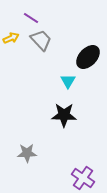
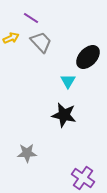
gray trapezoid: moved 2 px down
black star: rotated 10 degrees clockwise
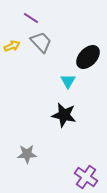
yellow arrow: moved 1 px right, 8 px down
gray star: moved 1 px down
purple cross: moved 3 px right, 1 px up
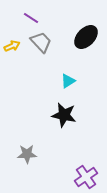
black ellipse: moved 2 px left, 20 px up
cyan triangle: rotated 28 degrees clockwise
purple cross: rotated 20 degrees clockwise
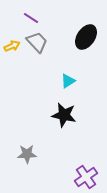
black ellipse: rotated 10 degrees counterclockwise
gray trapezoid: moved 4 px left
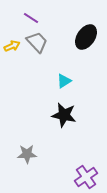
cyan triangle: moved 4 px left
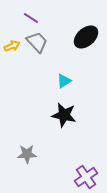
black ellipse: rotated 15 degrees clockwise
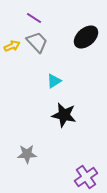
purple line: moved 3 px right
cyan triangle: moved 10 px left
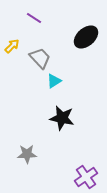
gray trapezoid: moved 3 px right, 16 px down
yellow arrow: rotated 21 degrees counterclockwise
black star: moved 2 px left, 3 px down
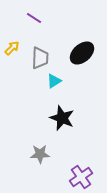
black ellipse: moved 4 px left, 16 px down
yellow arrow: moved 2 px down
gray trapezoid: rotated 45 degrees clockwise
black star: rotated 10 degrees clockwise
gray star: moved 13 px right
purple cross: moved 5 px left
